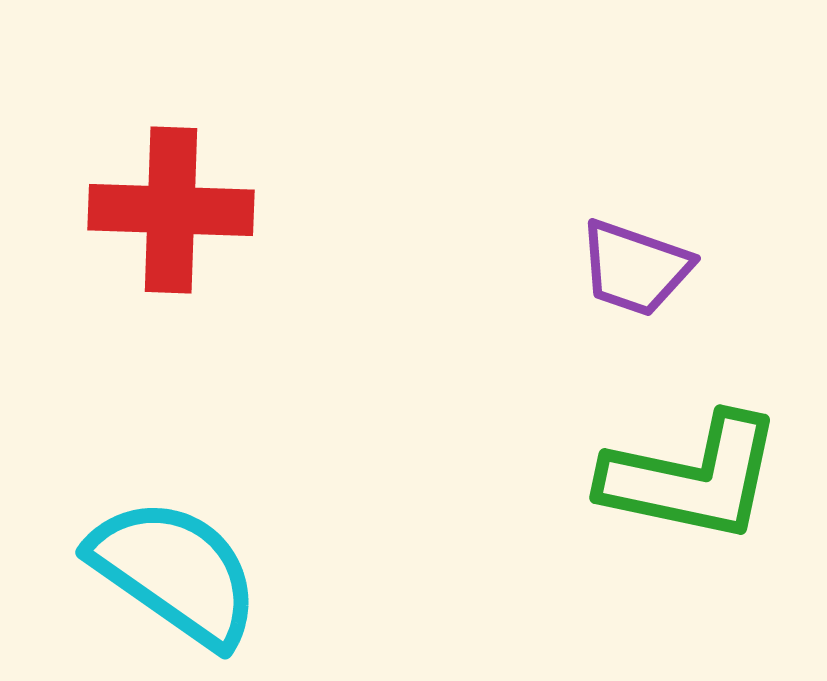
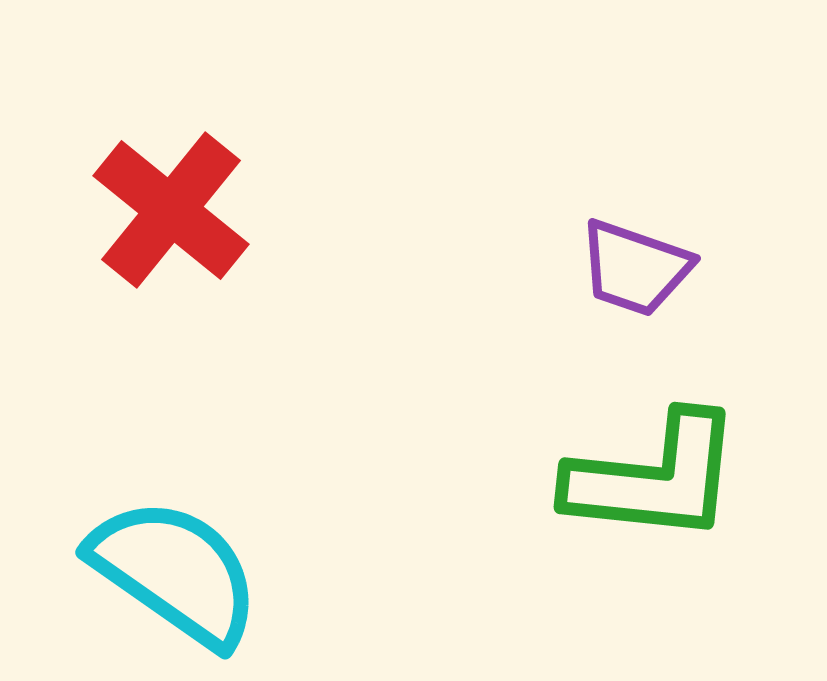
red cross: rotated 37 degrees clockwise
green L-shape: moved 38 px left; rotated 6 degrees counterclockwise
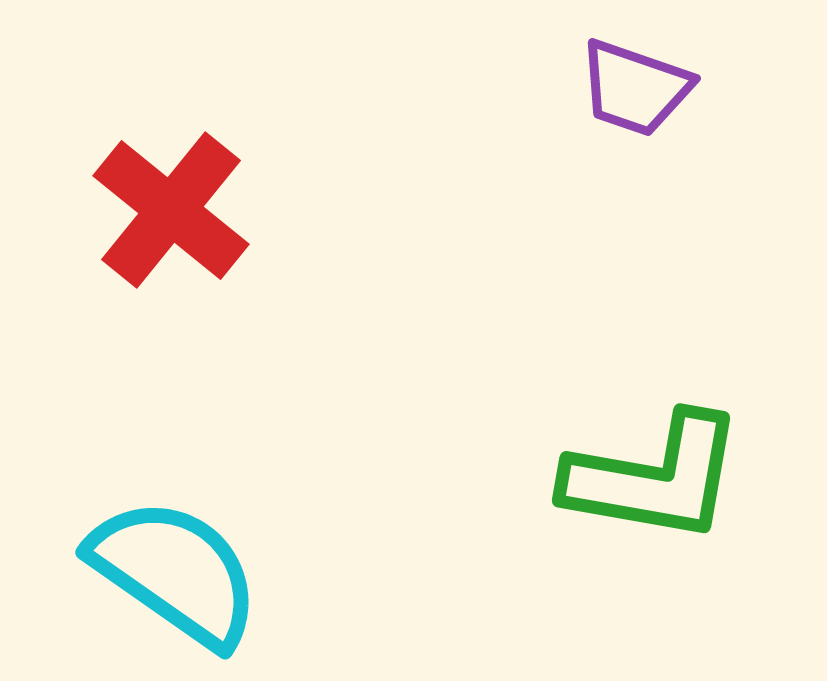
purple trapezoid: moved 180 px up
green L-shape: rotated 4 degrees clockwise
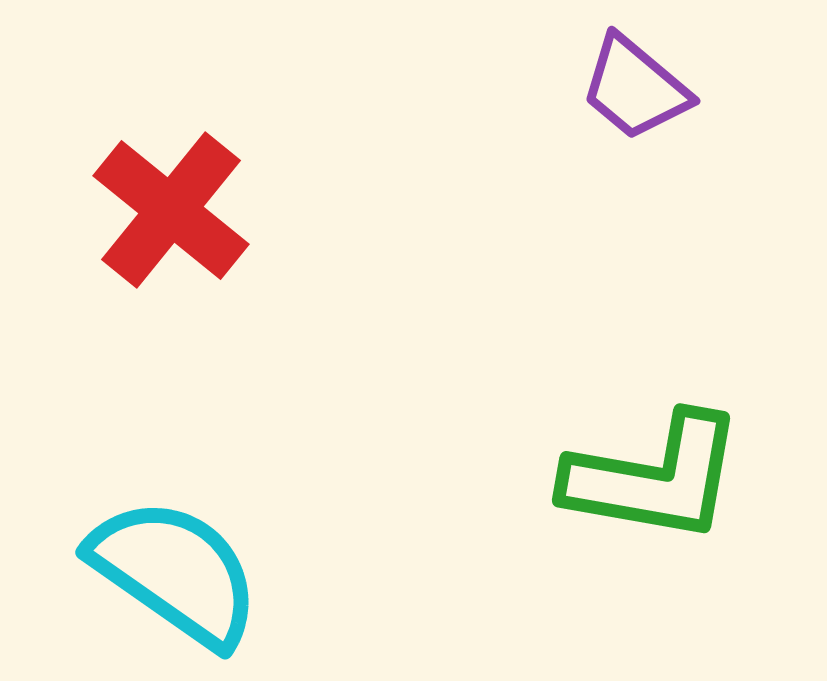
purple trapezoid: rotated 21 degrees clockwise
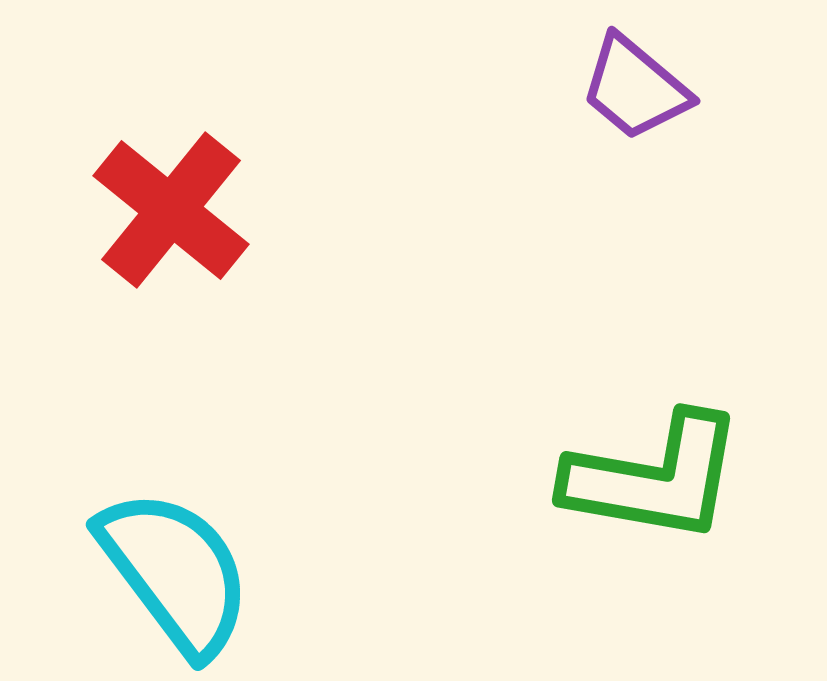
cyan semicircle: rotated 18 degrees clockwise
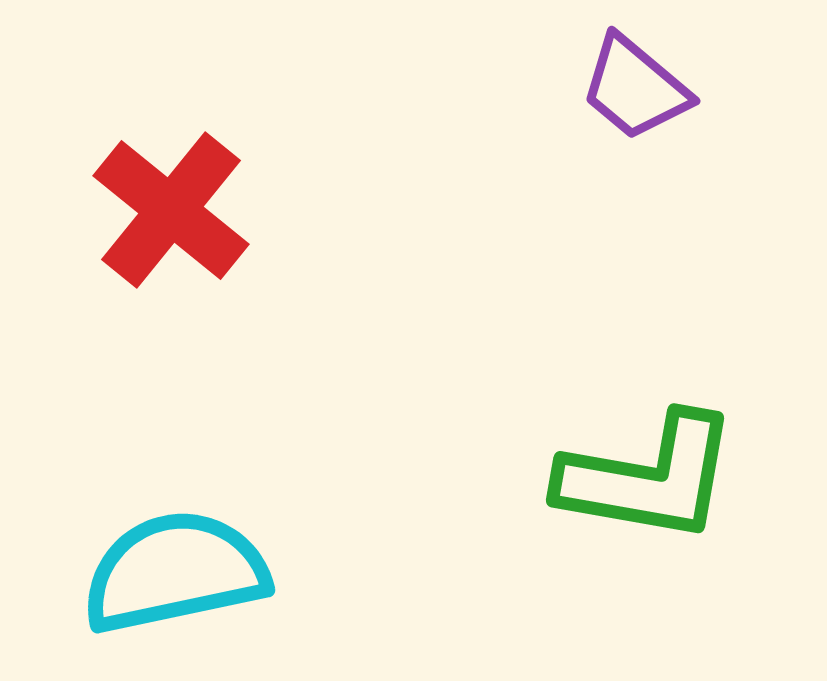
green L-shape: moved 6 px left
cyan semicircle: rotated 65 degrees counterclockwise
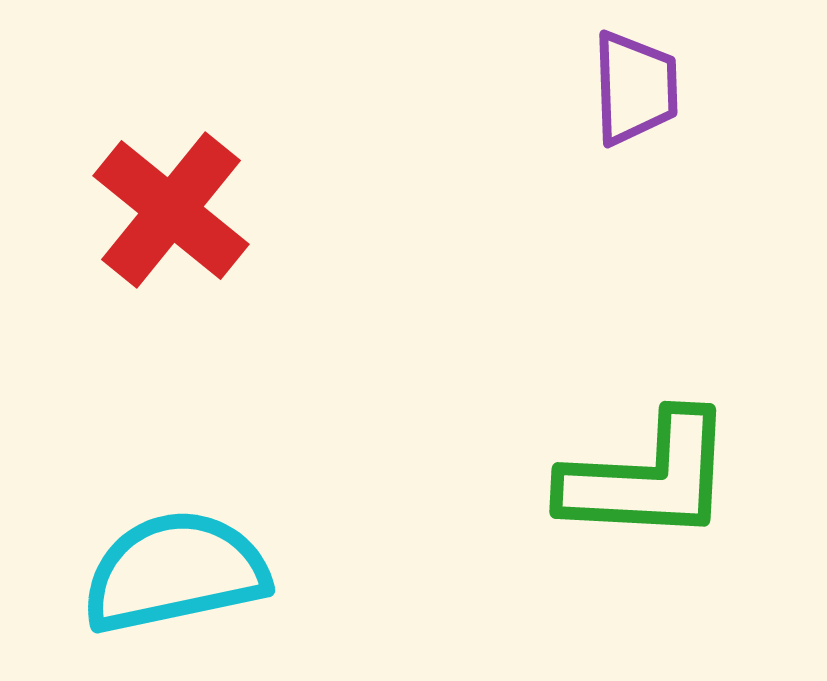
purple trapezoid: rotated 132 degrees counterclockwise
green L-shape: rotated 7 degrees counterclockwise
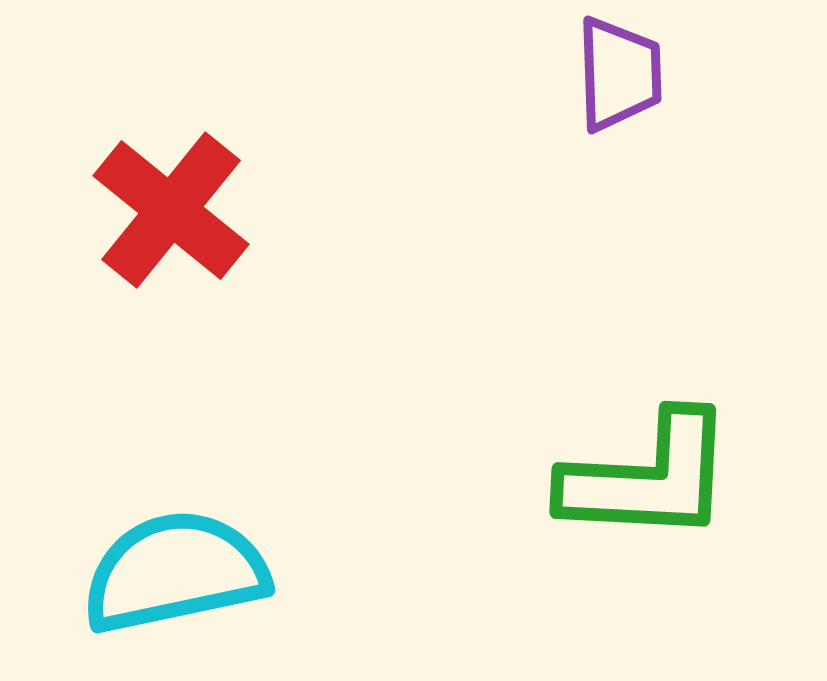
purple trapezoid: moved 16 px left, 14 px up
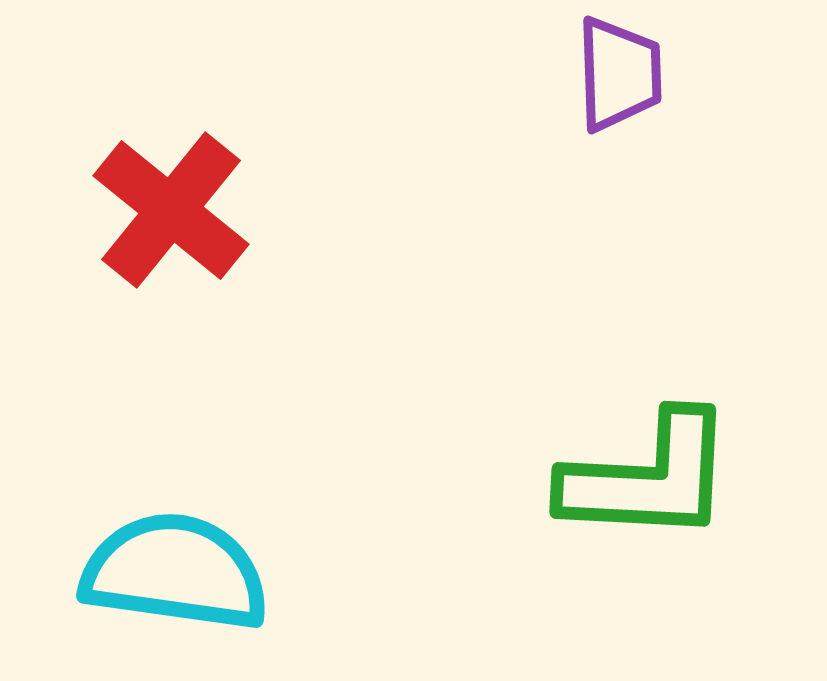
cyan semicircle: rotated 20 degrees clockwise
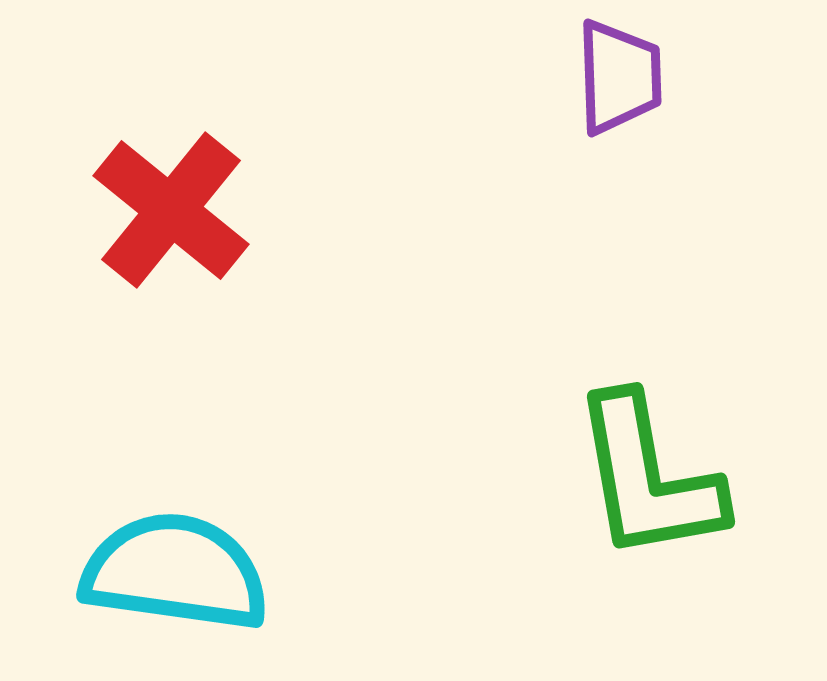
purple trapezoid: moved 3 px down
green L-shape: rotated 77 degrees clockwise
